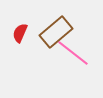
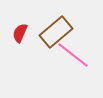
pink line: moved 2 px down
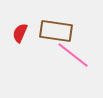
brown rectangle: moved 1 px up; rotated 48 degrees clockwise
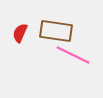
pink line: rotated 12 degrees counterclockwise
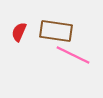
red semicircle: moved 1 px left, 1 px up
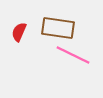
brown rectangle: moved 2 px right, 3 px up
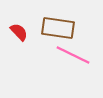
red semicircle: rotated 114 degrees clockwise
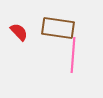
pink line: rotated 68 degrees clockwise
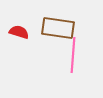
red semicircle: rotated 30 degrees counterclockwise
